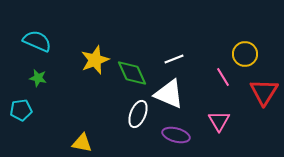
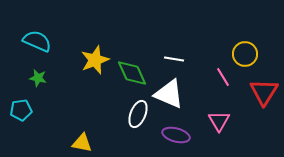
white line: rotated 30 degrees clockwise
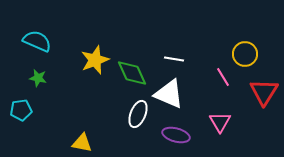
pink triangle: moved 1 px right, 1 px down
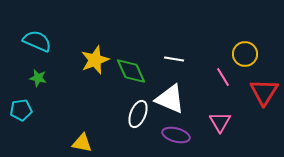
green diamond: moved 1 px left, 2 px up
white triangle: moved 1 px right, 5 px down
